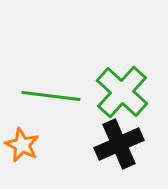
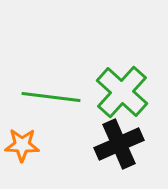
green line: moved 1 px down
orange star: rotated 24 degrees counterclockwise
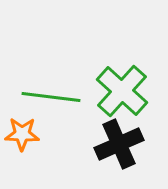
green cross: moved 1 px up
orange star: moved 11 px up
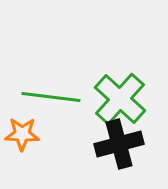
green cross: moved 2 px left, 8 px down
black cross: rotated 9 degrees clockwise
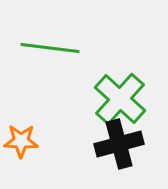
green line: moved 1 px left, 49 px up
orange star: moved 1 px left, 7 px down
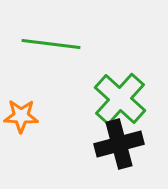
green line: moved 1 px right, 4 px up
orange star: moved 25 px up
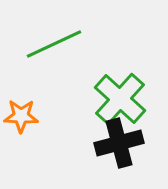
green line: moved 3 px right; rotated 32 degrees counterclockwise
black cross: moved 1 px up
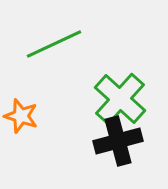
orange star: rotated 16 degrees clockwise
black cross: moved 1 px left, 2 px up
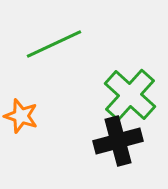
green cross: moved 10 px right, 4 px up
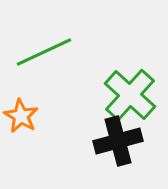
green line: moved 10 px left, 8 px down
orange star: rotated 12 degrees clockwise
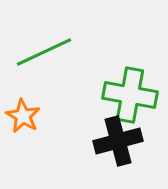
green cross: rotated 32 degrees counterclockwise
orange star: moved 2 px right
